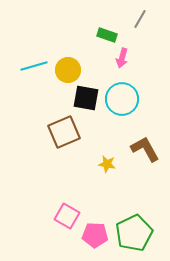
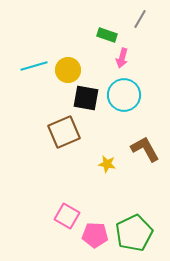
cyan circle: moved 2 px right, 4 px up
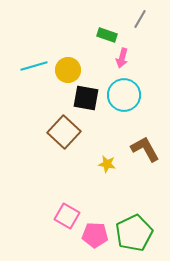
brown square: rotated 24 degrees counterclockwise
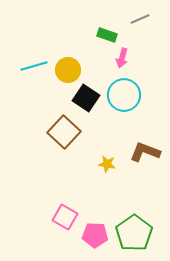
gray line: rotated 36 degrees clockwise
black square: rotated 24 degrees clockwise
brown L-shape: moved 3 px down; rotated 40 degrees counterclockwise
pink square: moved 2 px left, 1 px down
green pentagon: rotated 9 degrees counterclockwise
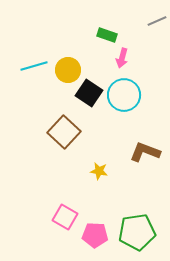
gray line: moved 17 px right, 2 px down
black square: moved 3 px right, 5 px up
yellow star: moved 8 px left, 7 px down
green pentagon: moved 3 px right, 1 px up; rotated 27 degrees clockwise
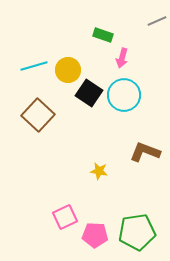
green rectangle: moved 4 px left
brown square: moved 26 px left, 17 px up
pink square: rotated 35 degrees clockwise
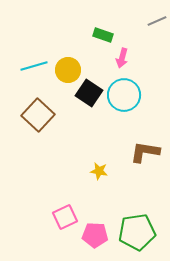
brown L-shape: rotated 12 degrees counterclockwise
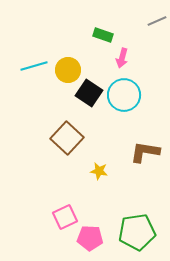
brown square: moved 29 px right, 23 px down
pink pentagon: moved 5 px left, 3 px down
